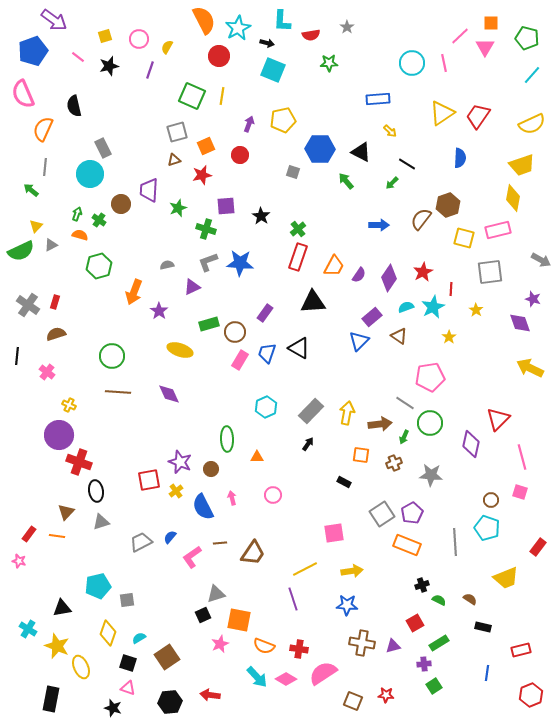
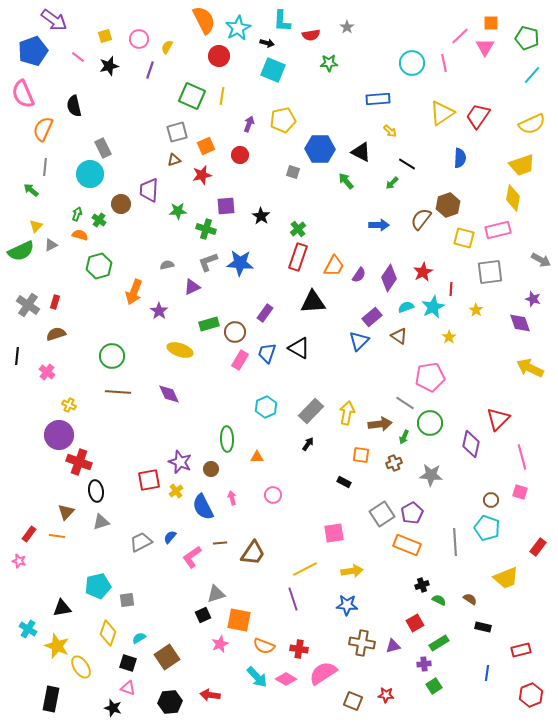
green star at (178, 208): moved 3 px down; rotated 18 degrees clockwise
yellow ellipse at (81, 667): rotated 10 degrees counterclockwise
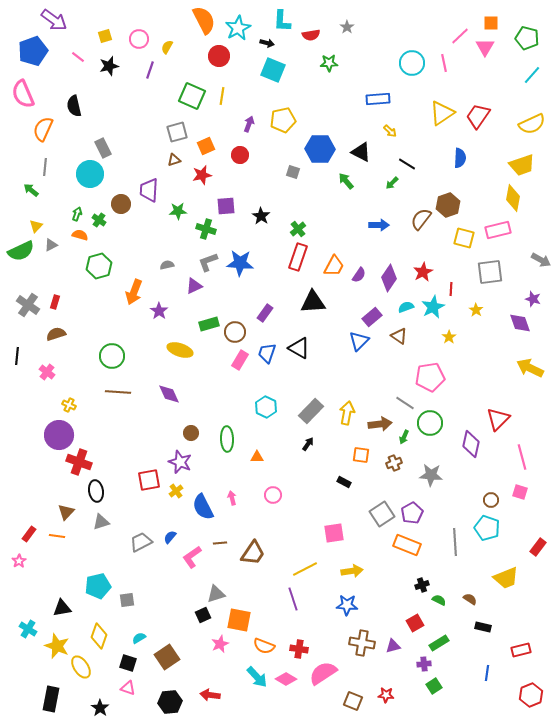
purple triangle at (192, 287): moved 2 px right, 1 px up
cyan hexagon at (266, 407): rotated 10 degrees counterclockwise
brown circle at (211, 469): moved 20 px left, 36 px up
pink star at (19, 561): rotated 24 degrees clockwise
yellow diamond at (108, 633): moved 9 px left, 3 px down
black star at (113, 708): moved 13 px left; rotated 18 degrees clockwise
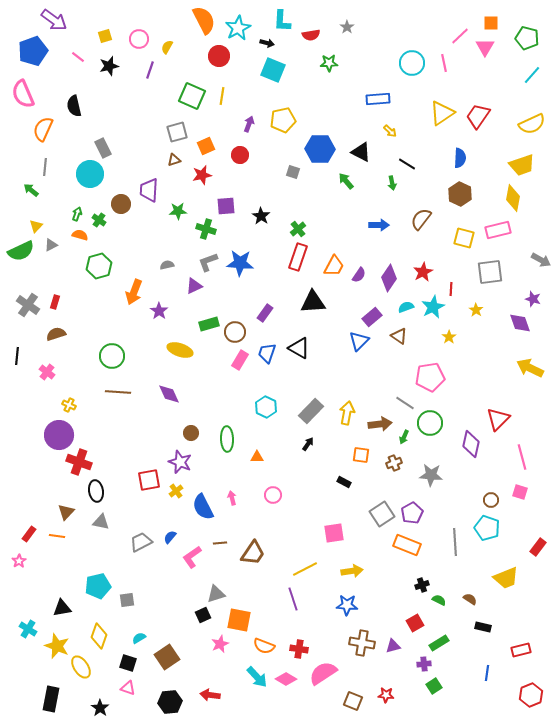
green arrow at (392, 183): rotated 56 degrees counterclockwise
brown hexagon at (448, 205): moved 12 px right, 11 px up; rotated 15 degrees counterclockwise
gray triangle at (101, 522): rotated 30 degrees clockwise
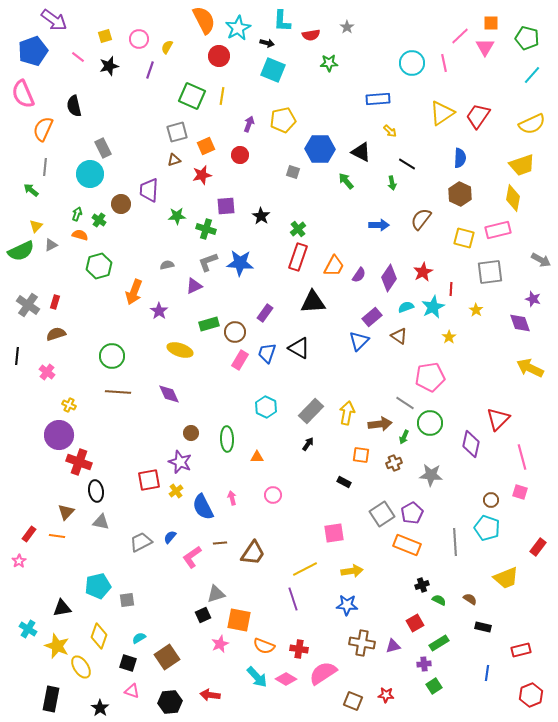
green star at (178, 211): moved 1 px left, 5 px down
pink triangle at (128, 688): moved 4 px right, 3 px down
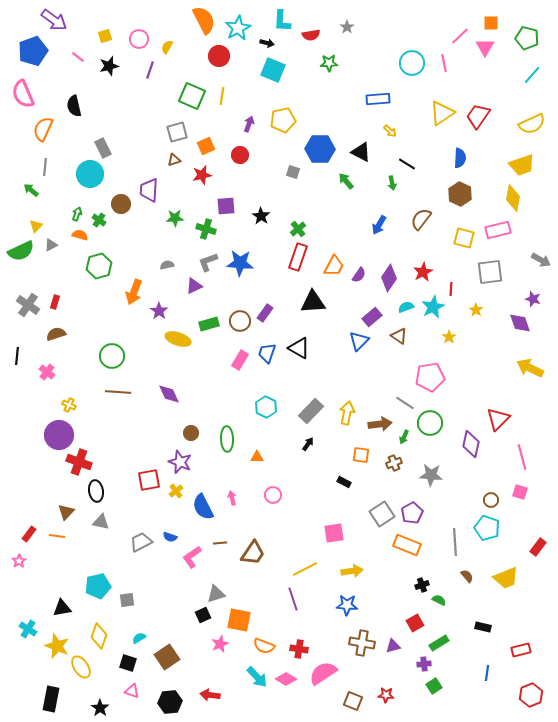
green star at (177, 216): moved 2 px left, 2 px down
blue arrow at (379, 225): rotated 120 degrees clockwise
brown circle at (235, 332): moved 5 px right, 11 px up
yellow ellipse at (180, 350): moved 2 px left, 11 px up
blue semicircle at (170, 537): rotated 112 degrees counterclockwise
brown semicircle at (470, 599): moved 3 px left, 23 px up; rotated 16 degrees clockwise
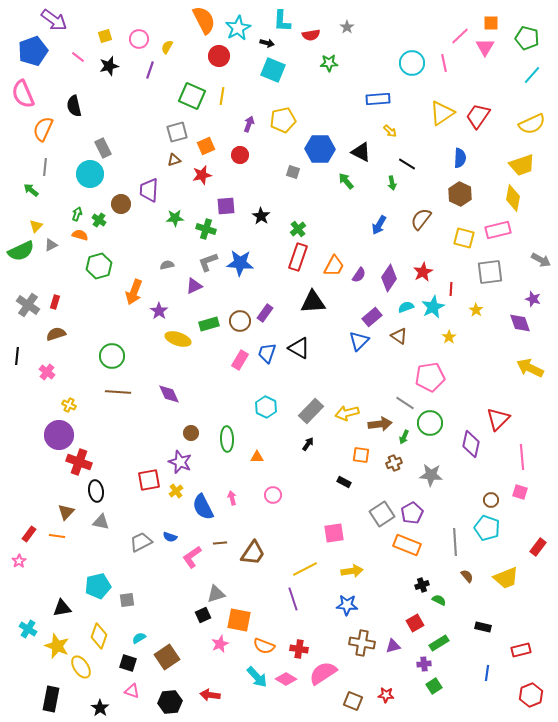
yellow arrow at (347, 413): rotated 115 degrees counterclockwise
pink line at (522, 457): rotated 10 degrees clockwise
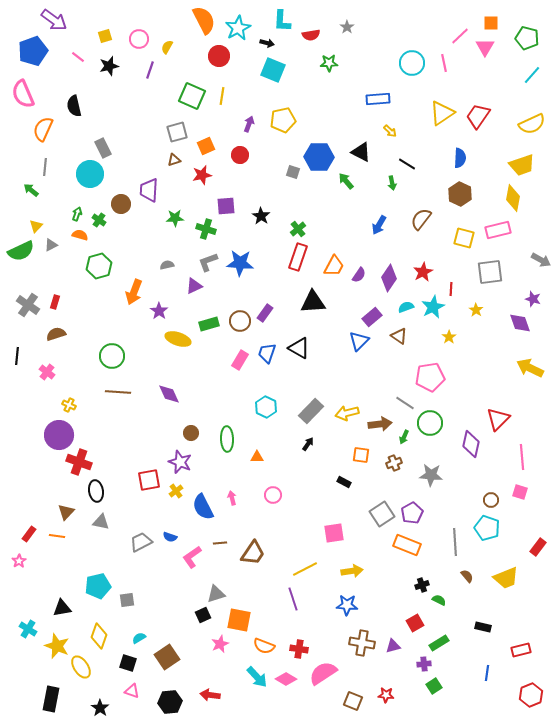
blue hexagon at (320, 149): moved 1 px left, 8 px down
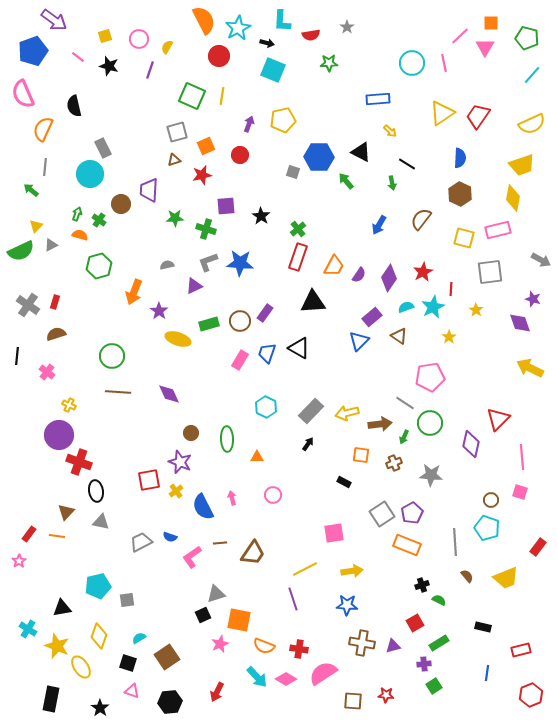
black star at (109, 66): rotated 30 degrees clockwise
red arrow at (210, 695): moved 7 px right, 3 px up; rotated 72 degrees counterclockwise
brown square at (353, 701): rotated 18 degrees counterclockwise
